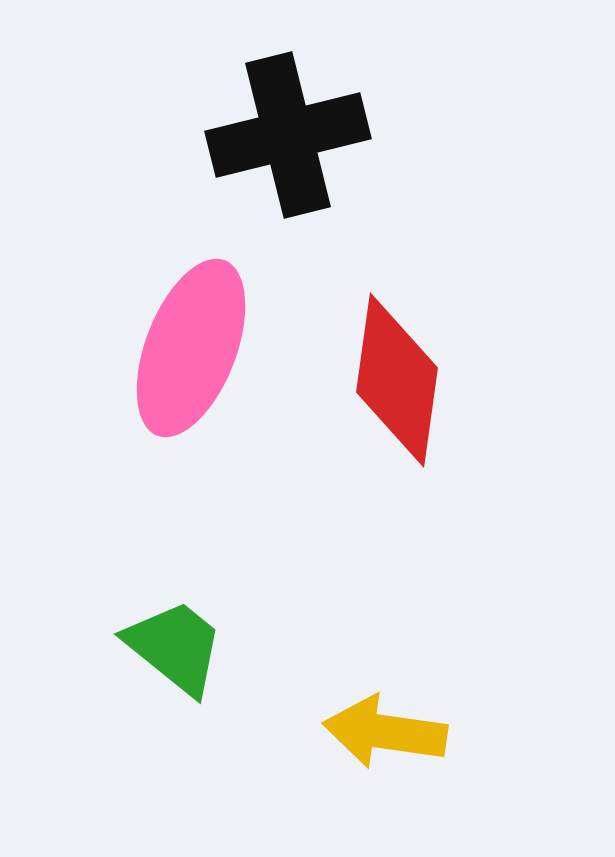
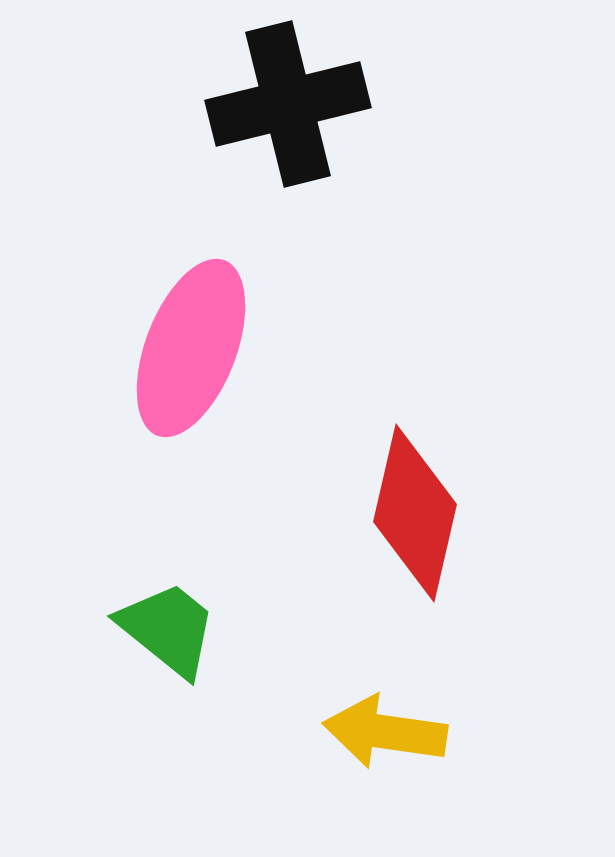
black cross: moved 31 px up
red diamond: moved 18 px right, 133 px down; rotated 5 degrees clockwise
green trapezoid: moved 7 px left, 18 px up
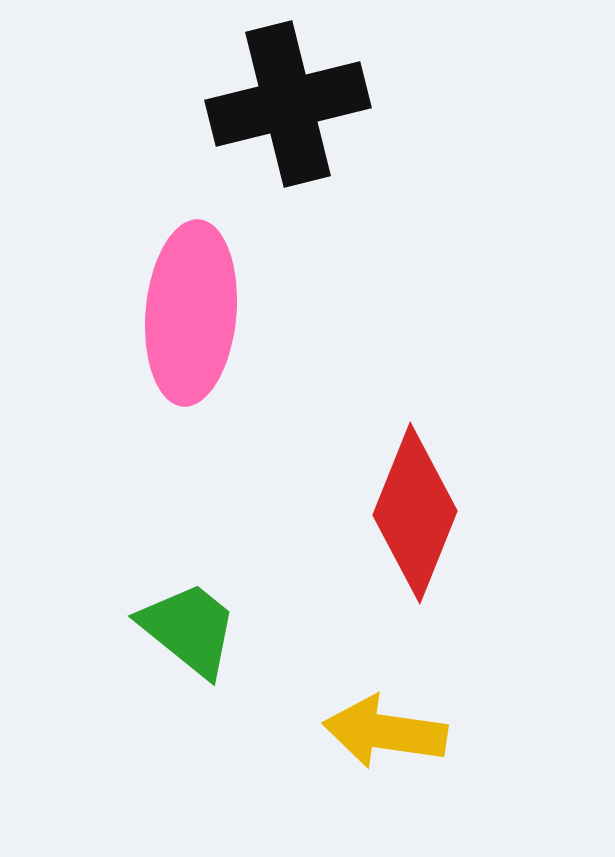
pink ellipse: moved 35 px up; rotated 16 degrees counterclockwise
red diamond: rotated 9 degrees clockwise
green trapezoid: moved 21 px right
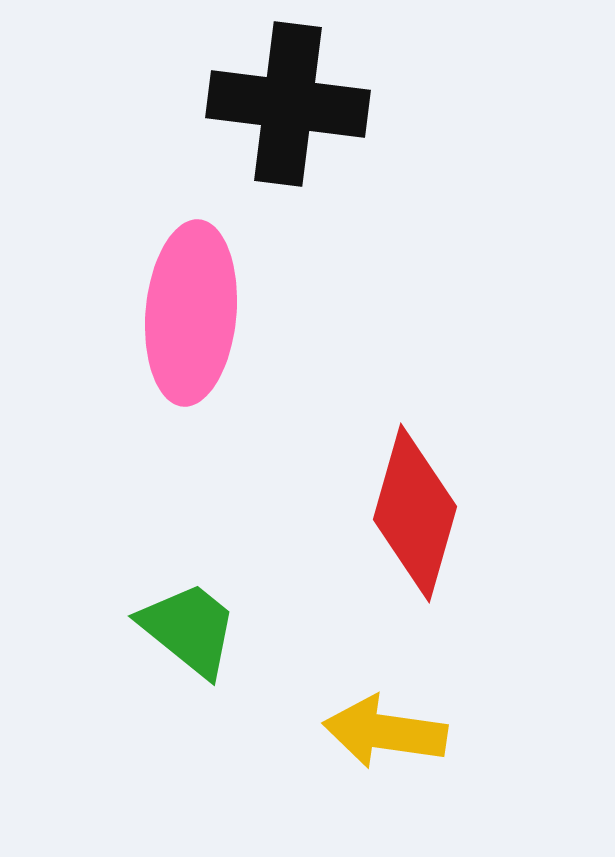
black cross: rotated 21 degrees clockwise
red diamond: rotated 6 degrees counterclockwise
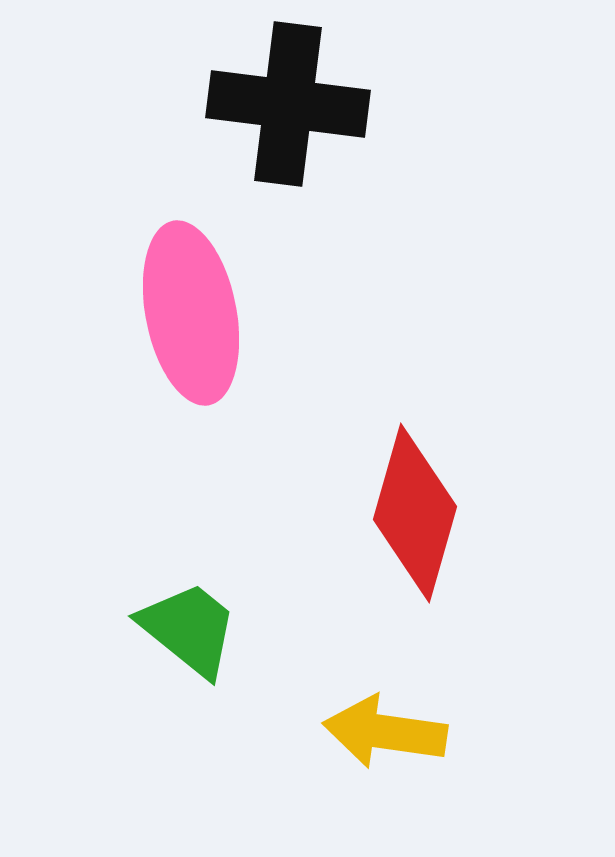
pink ellipse: rotated 16 degrees counterclockwise
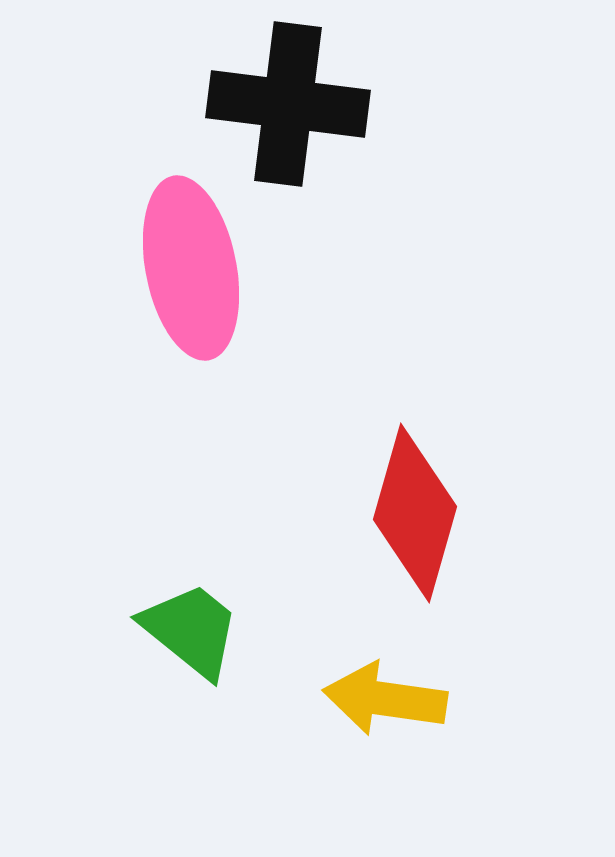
pink ellipse: moved 45 px up
green trapezoid: moved 2 px right, 1 px down
yellow arrow: moved 33 px up
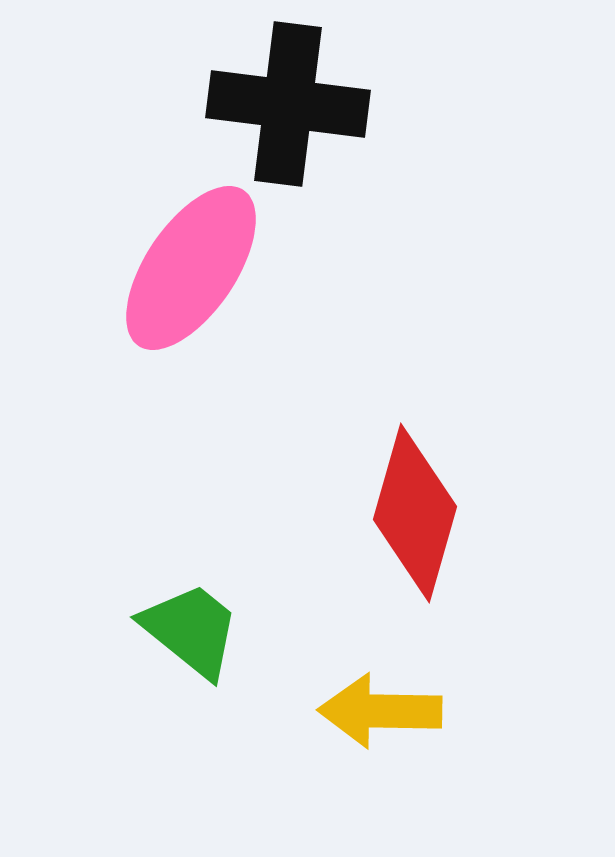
pink ellipse: rotated 45 degrees clockwise
yellow arrow: moved 5 px left, 12 px down; rotated 7 degrees counterclockwise
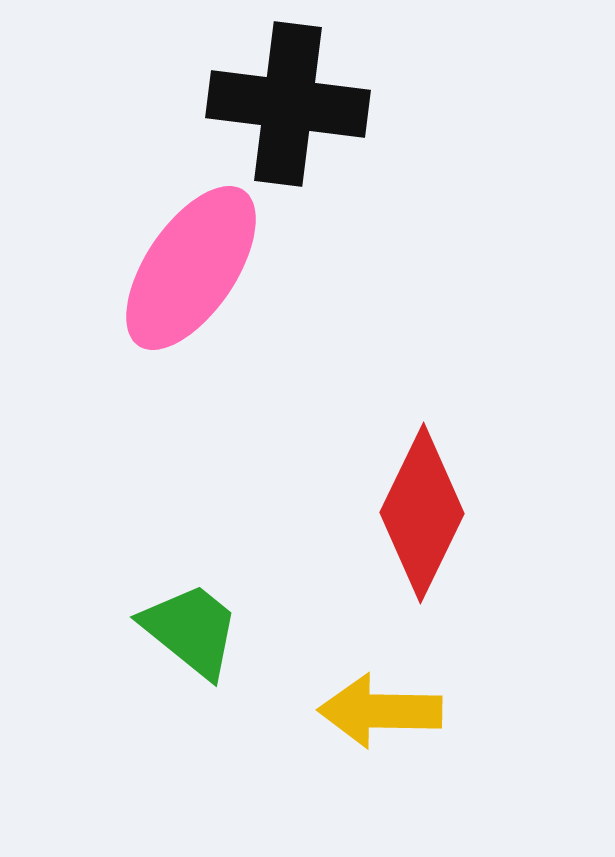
red diamond: moved 7 px right; rotated 10 degrees clockwise
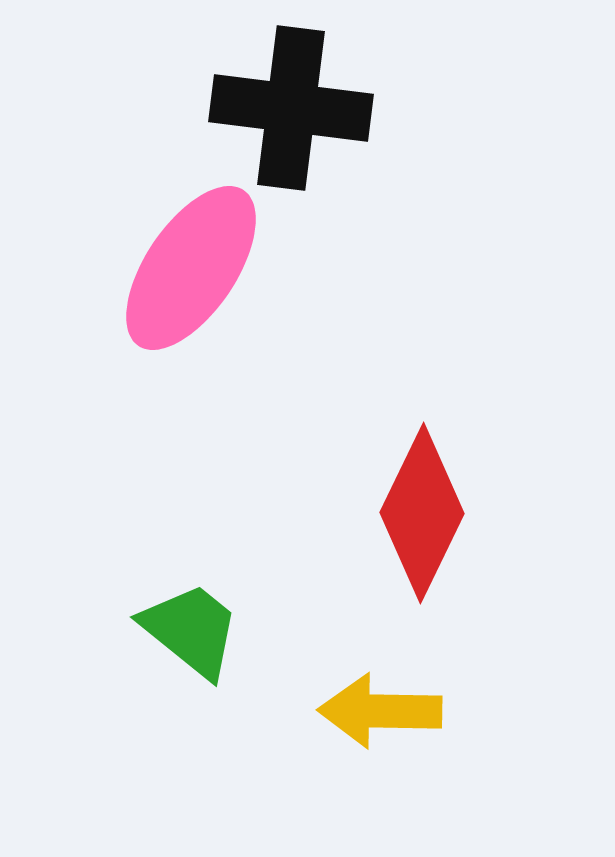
black cross: moved 3 px right, 4 px down
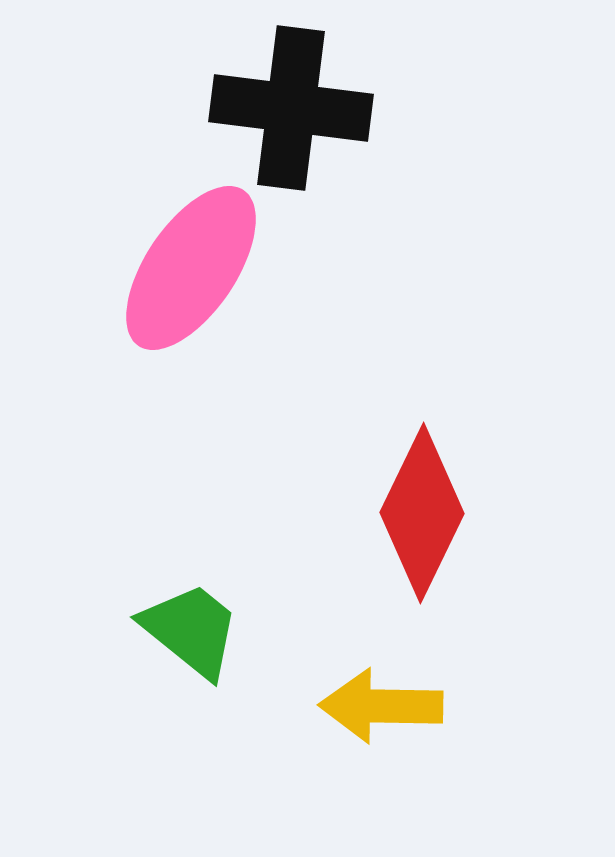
yellow arrow: moved 1 px right, 5 px up
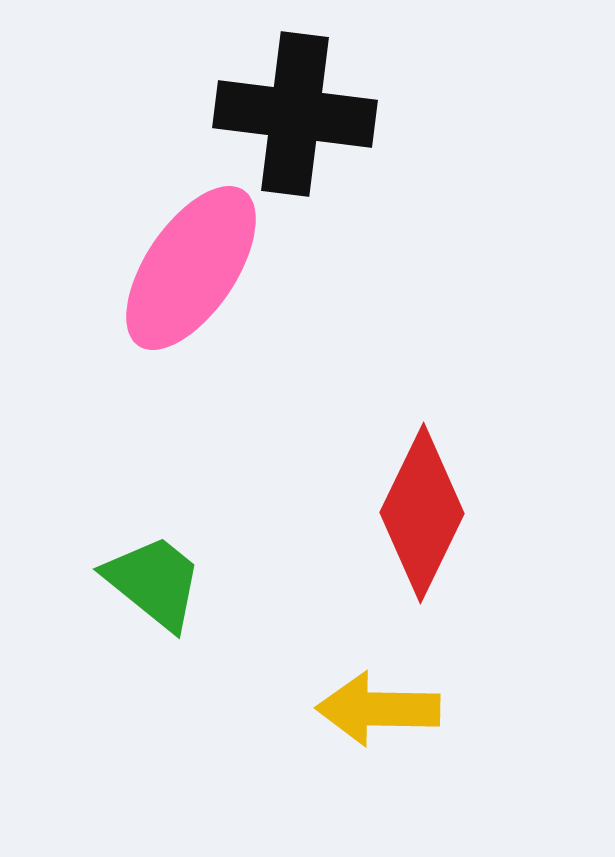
black cross: moved 4 px right, 6 px down
green trapezoid: moved 37 px left, 48 px up
yellow arrow: moved 3 px left, 3 px down
